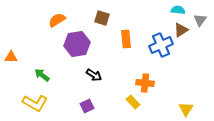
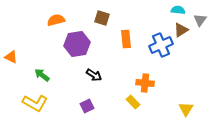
orange semicircle: moved 1 px left; rotated 18 degrees clockwise
orange triangle: rotated 24 degrees clockwise
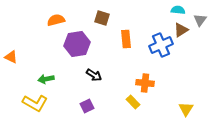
green arrow: moved 4 px right, 4 px down; rotated 49 degrees counterclockwise
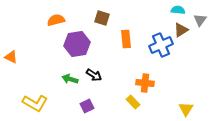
green arrow: moved 24 px right; rotated 28 degrees clockwise
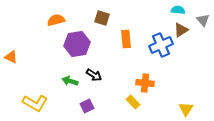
gray triangle: moved 3 px right; rotated 16 degrees counterclockwise
green arrow: moved 2 px down
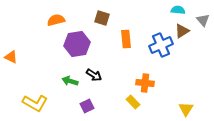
brown triangle: moved 1 px right, 1 px down
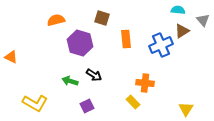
purple hexagon: moved 3 px right, 1 px up; rotated 25 degrees clockwise
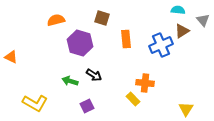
yellow rectangle: moved 3 px up
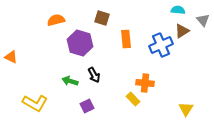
black arrow: rotated 28 degrees clockwise
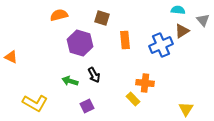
orange semicircle: moved 3 px right, 5 px up
orange rectangle: moved 1 px left, 1 px down
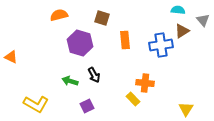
blue cross: rotated 15 degrees clockwise
yellow L-shape: moved 1 px right, 1 px down
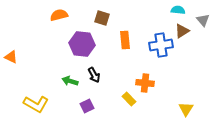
purple hexagon: moved 2 px right, 1 px down; rotated 10 degrees counterclockwise
yellow rectangle: moved 4 px left
